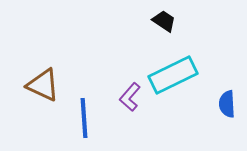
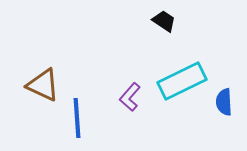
cyan rectangle: moved 9 px right, 6 px down
blue semicircle: moved 3 px left, 2 px up
blue line: moved 7 px left
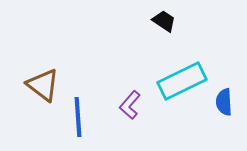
brown triangle: rotated 12 degrees clockwise
purple L-shape: moved 8 px down
blue line: moved 1 px right, 1 px up
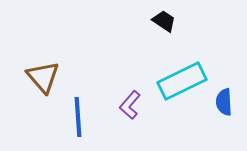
brown triangle: moved 8 px up; rotated 12 degrees clockwise
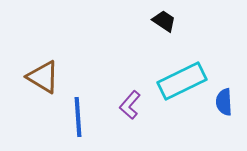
brown triangle: rotated 18 degrees counterclockwise
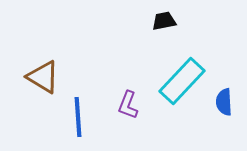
black trapezoid: rotated 45 degrees counterclockwise
cyan rectangle: rotated 21 degrees counterclockwise
purple L-shape: moved 2 px left; rotated 20 degrees counterclockwise
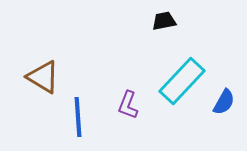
blue semicircle: rotated 148 degrees counterclockwise
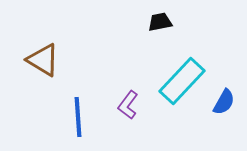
black trapezoid: moved 4 px left, 1 px down
brown triangle: moved 17 px up
purple L-shape: rotated 16 degrees clockwise
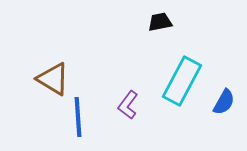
brown triangle: moved 10 px right, 19 px down
cyan rectangle: rotated 15 degrees counterclockwise
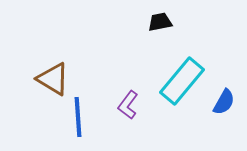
cyan rectangle: rotated 12 degrees clockwise
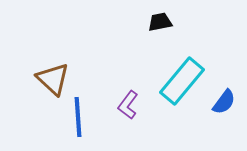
brown triangle: rotated 12 degrees clockwise
blue semicircle: rotated 8 degrees clockwise
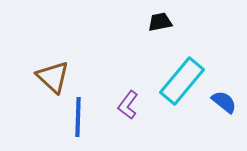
brown triangle: moved 2 px up
blue semicircle: rotated 88 degrees counterclockwise
blue line: rotated 6 degrees clockwise
